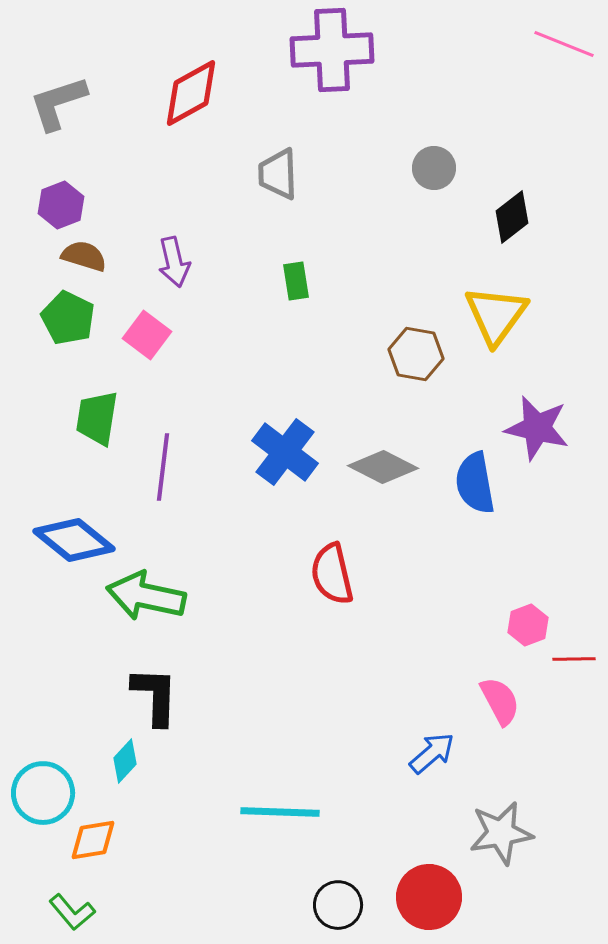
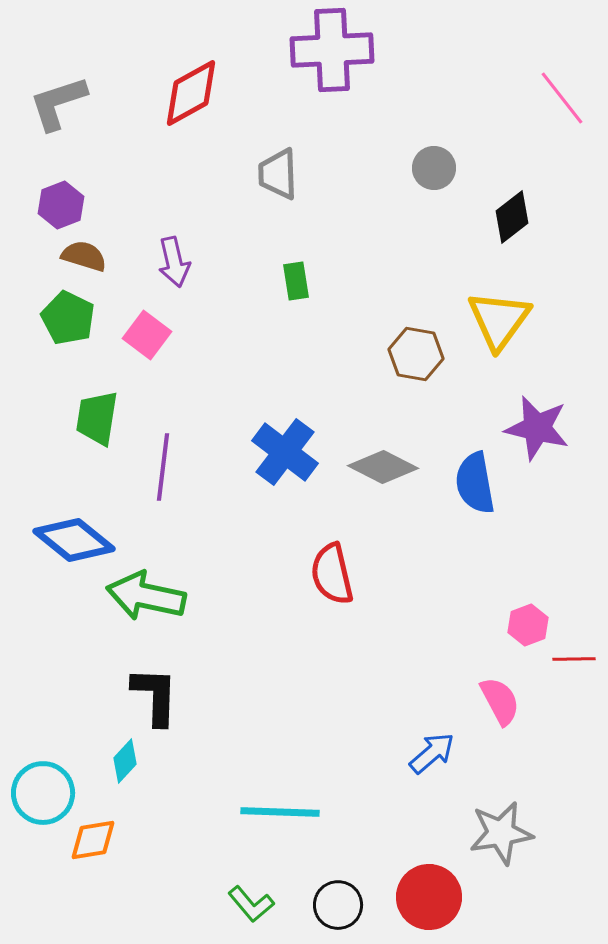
pink line: moved 2 px left, 54 px down; rotated 30 degrees clockwise
yellow triangle: moved 3 px right, 5 px down
green L-shape: moved 179 px right, 8 px up
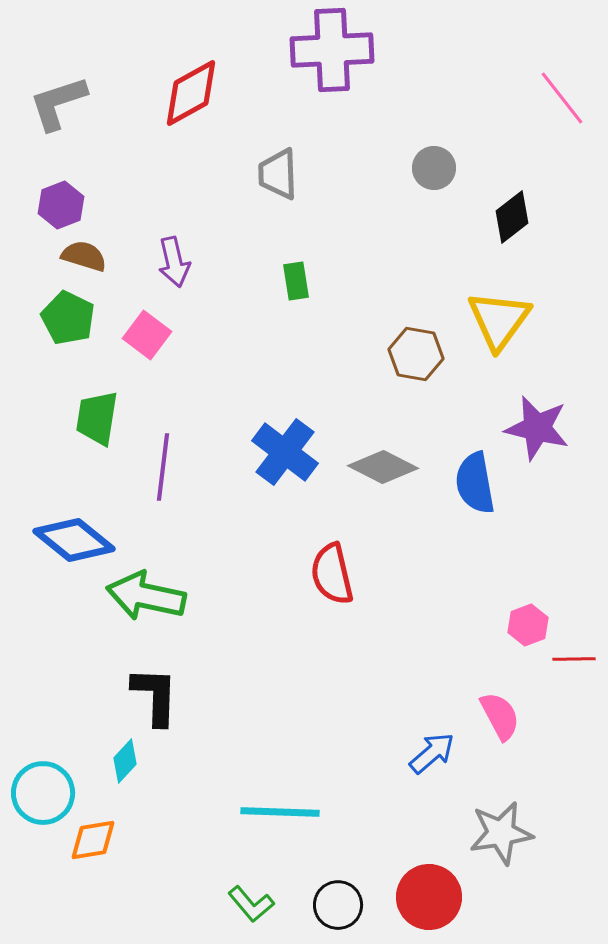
pink semicircle: moved 15 px down
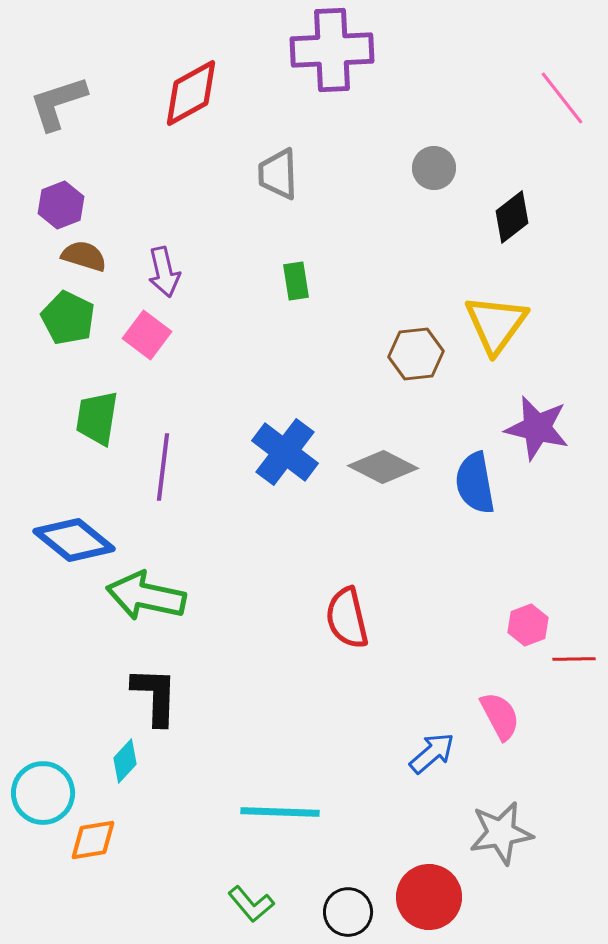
purple arrow: moved 10 px left, 10 px down
yellow triangle: moved 3 px left, 4 px down
brown hexagon: rotated 16 degrees counterclockwise
red semicircle: moved 15 px right, 44 px down
black circle: moved 10 px right, 7 px down
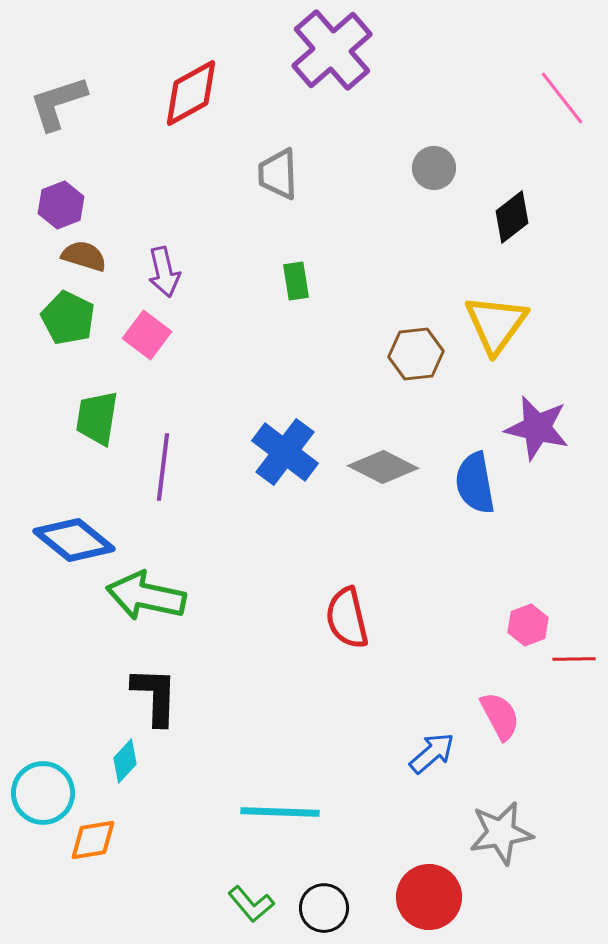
purple cross: rotated 38 degrees counterclockwise
black circle: moved 24 px left, 4 px up
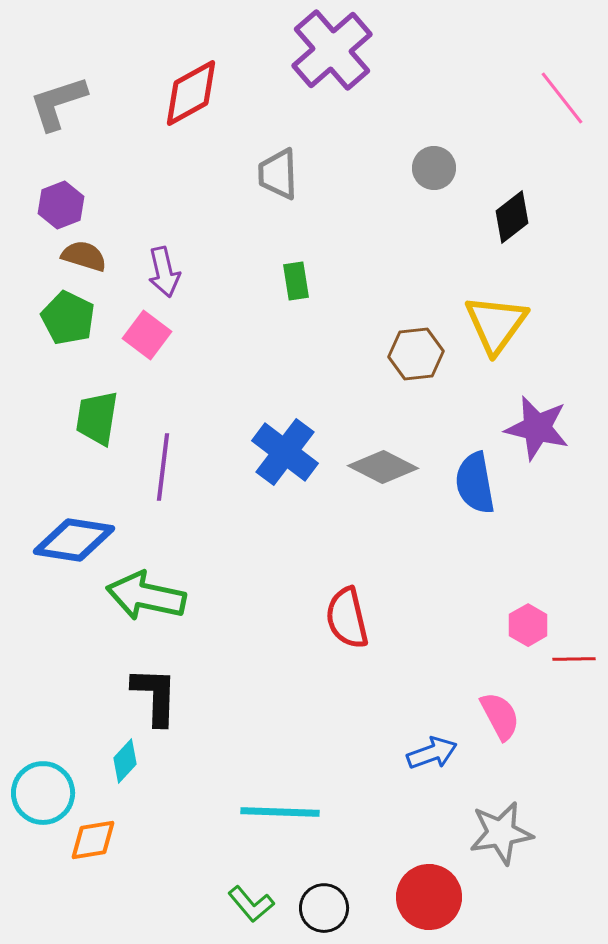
blue diamond: rotated 30 degrees counterclockwise
pink hexagon: rotated 9 degrees counterclockwise
blue arrow: rotated 21 degrees clockwise
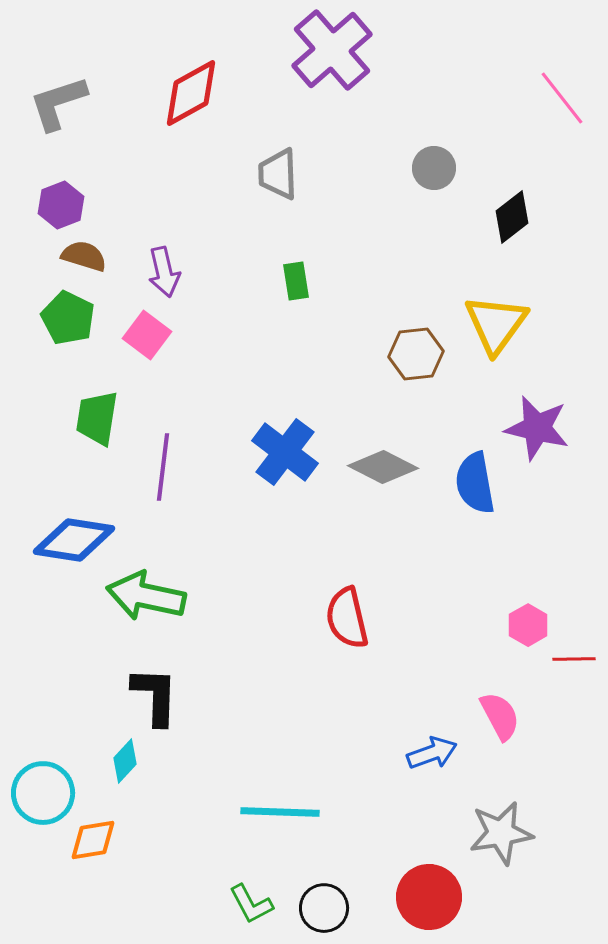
green L-shape: rotated 12 degrees clockwise
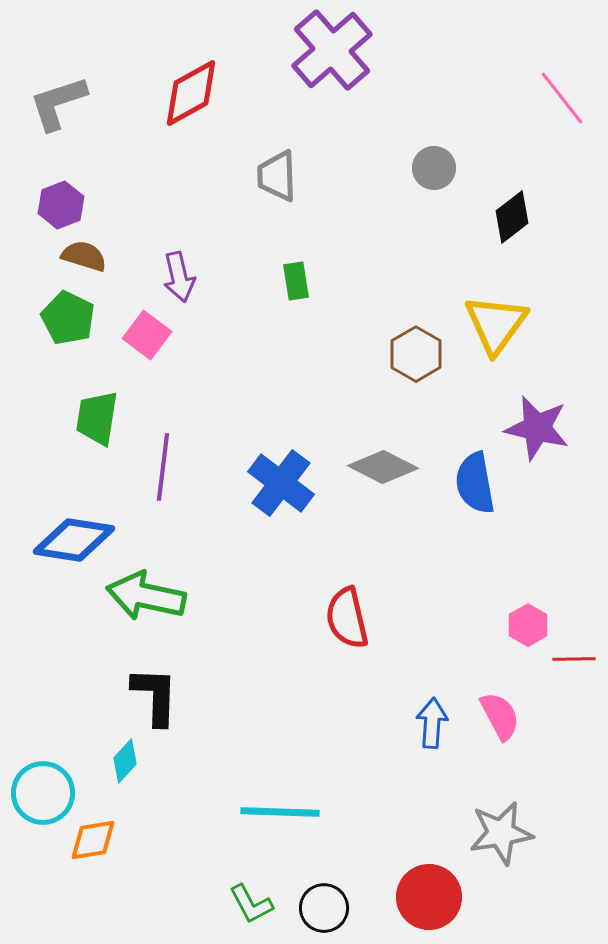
gray trapezoid: moved 1 px left, 2 px down
purple arrow: moved 15 px right, 5 px down
brown hexagon: rotated 24 degrees counterclockwise
blue cross: moved 4 px left, 31 px down
blue arrow: moved 30 px up; rotated 66 degrees counterclockwise
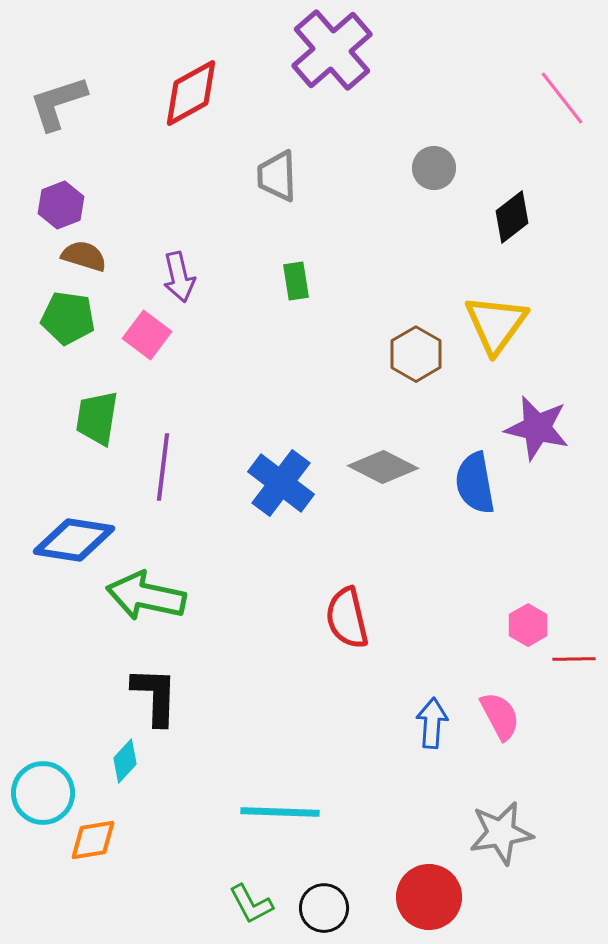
green pentagon: rotated 18 degrees counterclockwise
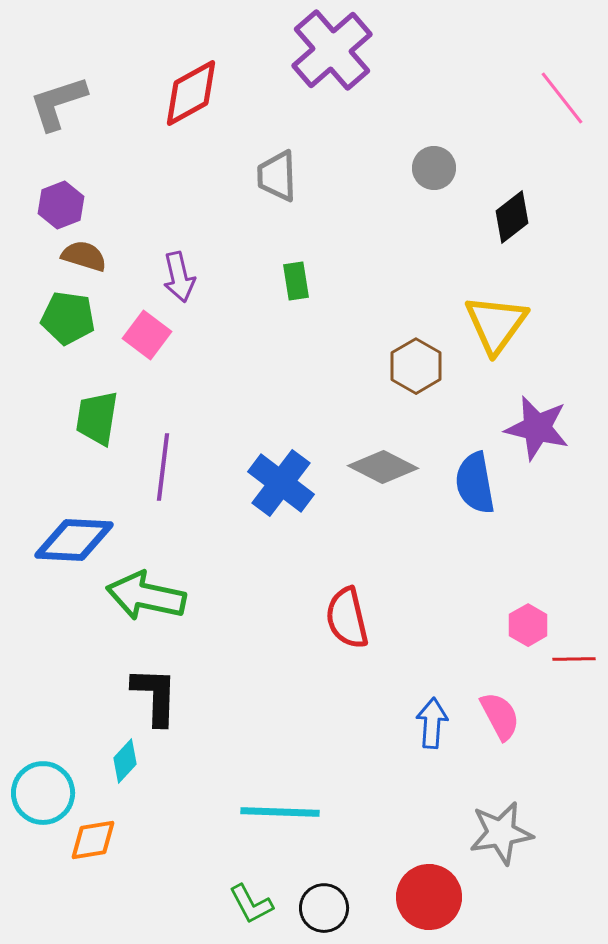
brown hexagon: moved 12 px down
blue diamond: rotated 6 degrees counterclockwise
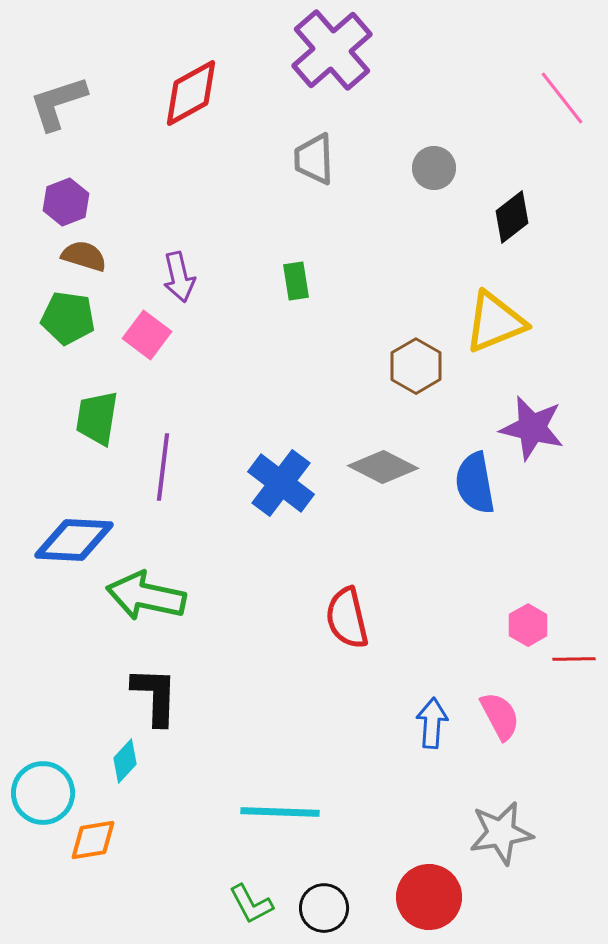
gray trapezoid: moved 37 px right, 17 px up
purple hexagon: moved 5 px right, 3 px up
yellow triangle: moved 1 px left, 2 px up; rotated 32 degrees clockwise
purple star: moved 5 px left
